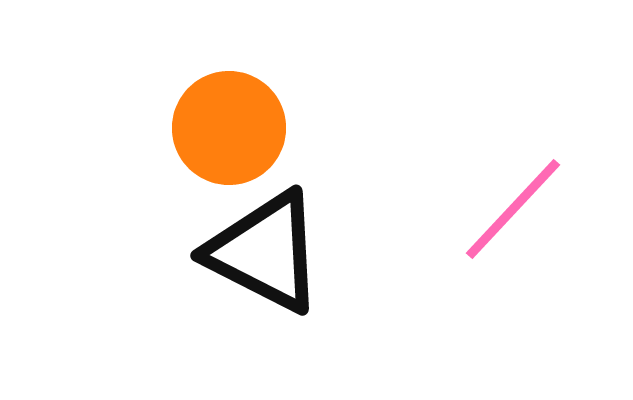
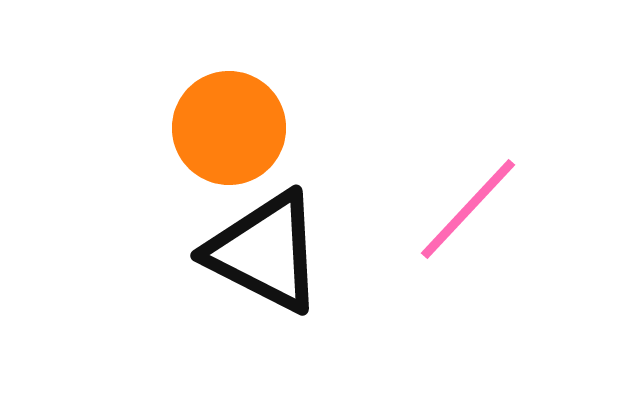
pink line: moved 45 px left
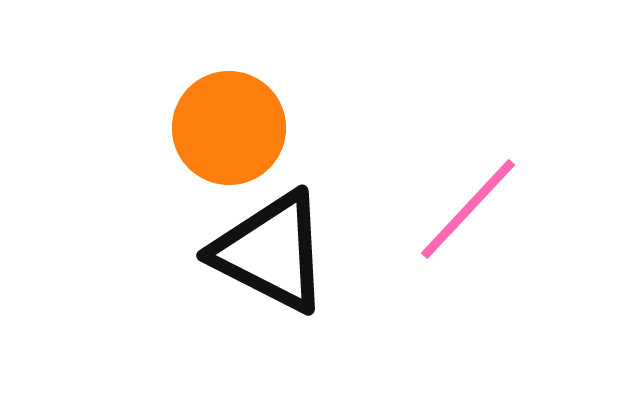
black triangle: moved 6 px right
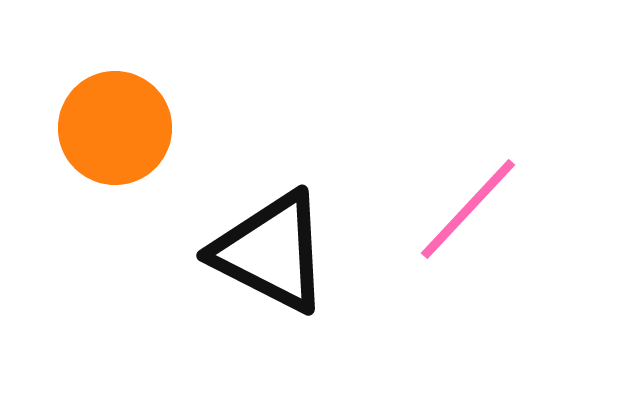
orange circle: moved 114 px left
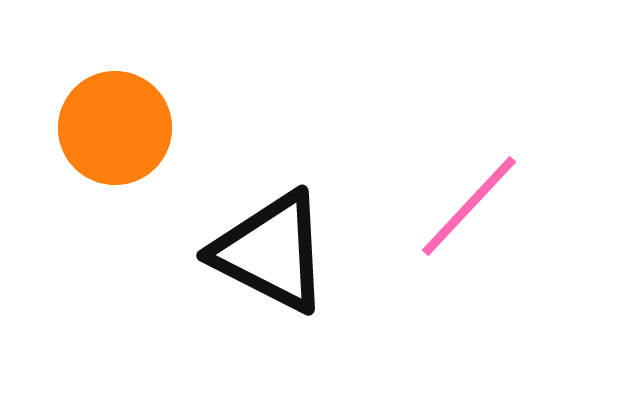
pink line: moved 1 px right, 3 px up
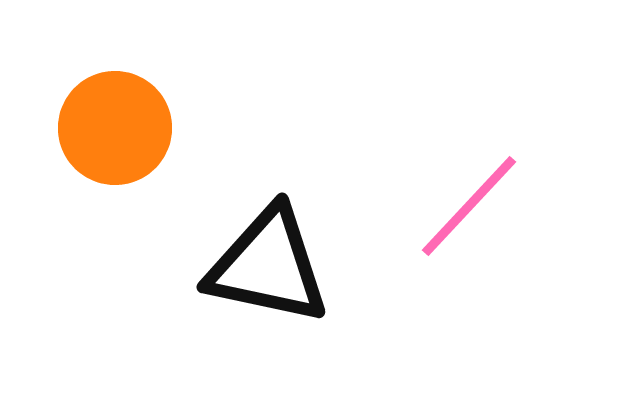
black triangle: moved 3 px left, 14 px down; rotated 15 degrees counterclockwise
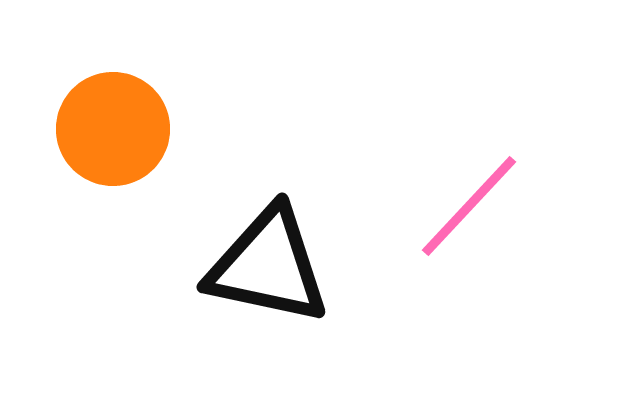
orange circle: moved 2 px left, 1 px down
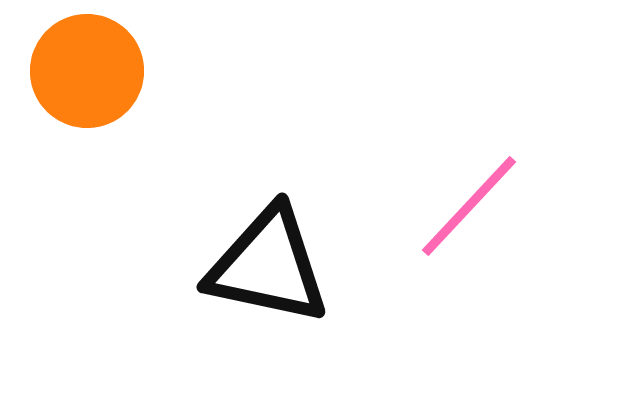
orange circle: moved 26 px left, 58 px up
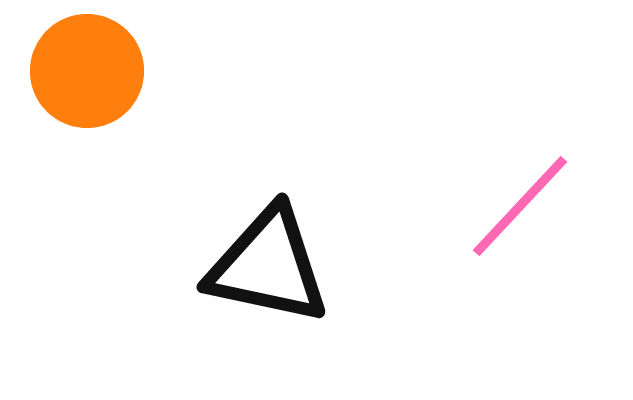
pink line: moved 51 px right
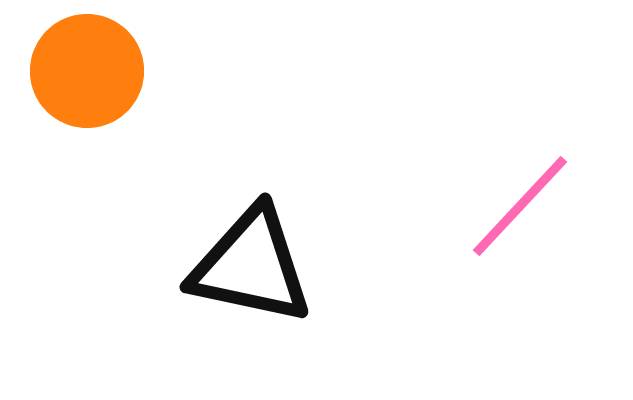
black triangle: moved 17 px left
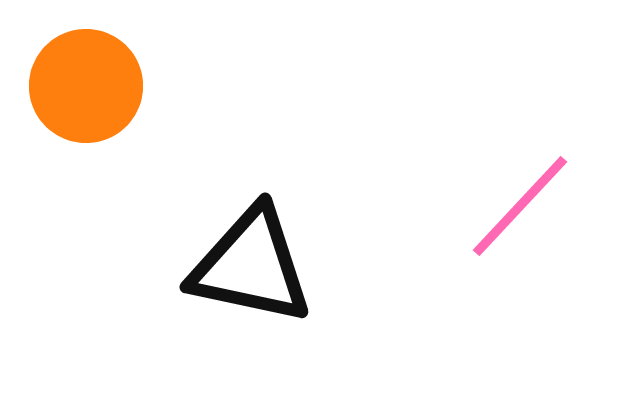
orange circle: moved 1 px left, 15 px down
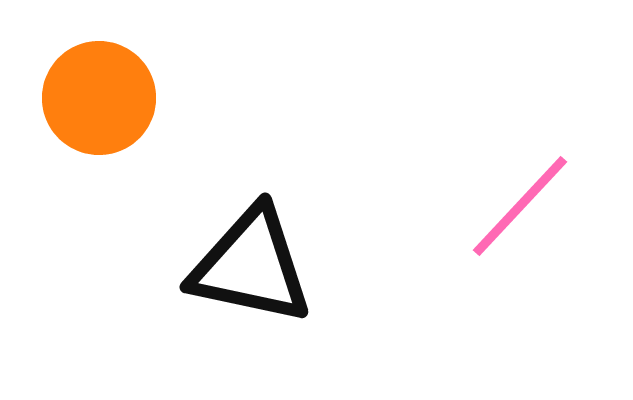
orange circle: moved 13 px right, 12 px down
